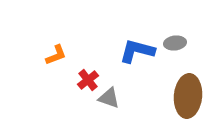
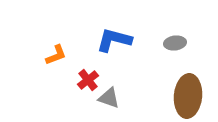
blue L-shape: moved 23 px left, 11 px up
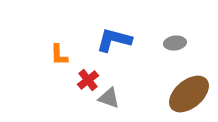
orange L-shape: moved 3 px right; rotated 110 degrees clockwise
brown ellipse: moved 1 px right, 2 px up; rotated 45 degrees clockwise
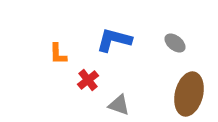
gray ellipse: rotated 45 degrees clockwise
orange L-shape: moved 1 px left, 1 px up
brown ellipse: rotated 36 degrees counterclockwise
gray triangle: moved 10 px right, 7 px down
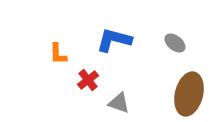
gray triangle: moved 2 px up
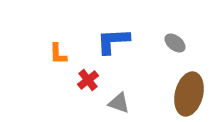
blue L-shape: moved 1 px left, 1 px down; rotated 18 degrees counterclockwise
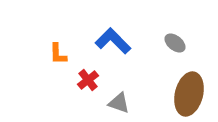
blue L-shape: rotated 48 degrees clockwise
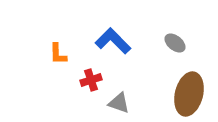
red cross: moved 3 px right; rotated 20 degrees clockwise
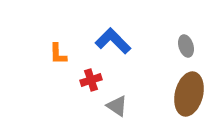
gray ellipse: moved 11 px right, 3 px down; rotated 35 degrees clockwise
gray triangle: moved 2 px left, 3 px down; rotated 15 degrees clockwise
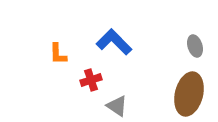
blue L-shape: moved 1 px right, 1 px down
gray ellipse: moved 9 px right
